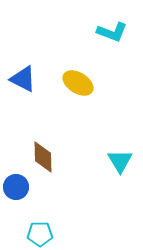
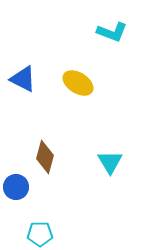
brown diamond: moved 2 px right; rotated 16 degrees clockwise
cyan triangle: moved 10 px left, 1 px down
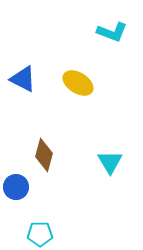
brown diamond: moved 1 px left, 2 px up
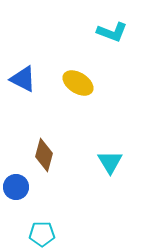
cyan pentagon: moved 2 px right
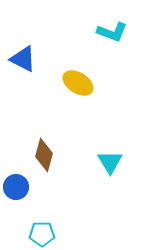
blue triangle: moved 20 px up
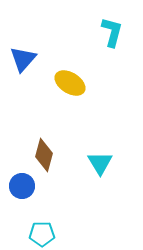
cyan L-shape: rotated 96 degrees counterclockwise
blue triangle: rotated 44 degrees clockwise
yellow ellipse: moved 8 px left
cyan triangle: moved 10 px left, 1 px down
blue circle: moved 6 px right, 1 px up
